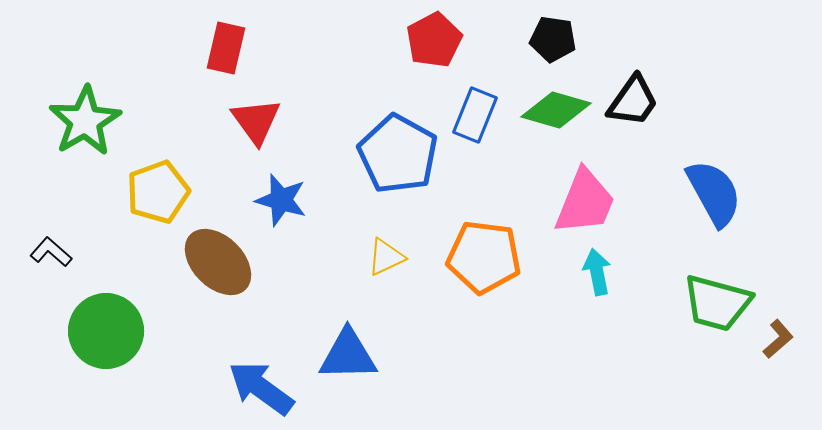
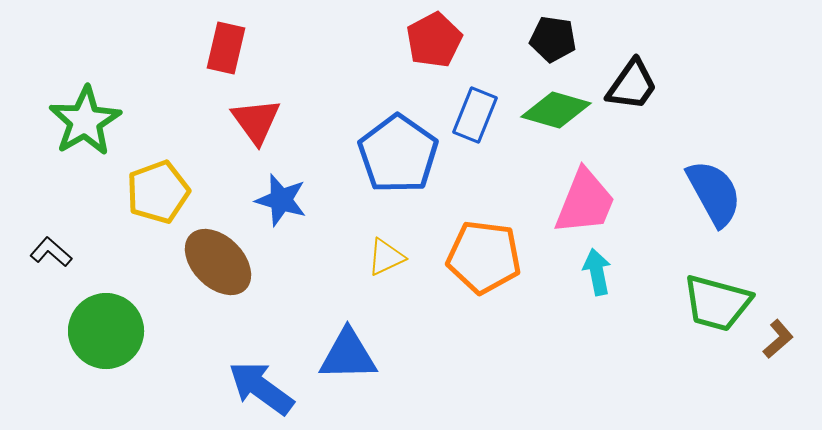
black trapezoid: moved 1 px left, 16 px up
blue pentagon: rotated 6 degrees clockwise
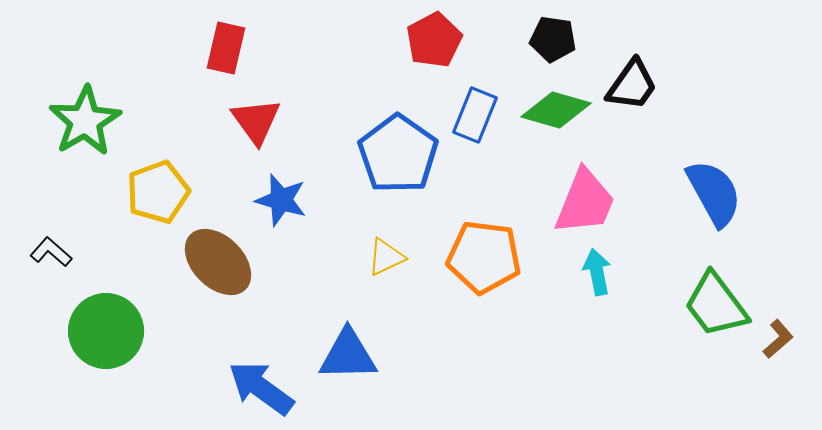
green trapezoid: moved 1 px left, 2 px down; rotated 38 degrees clockwise
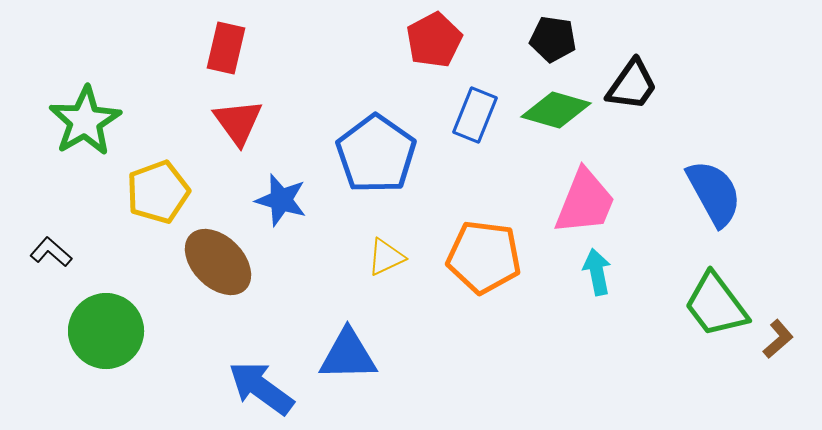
red triangle: moved 18 px left, 1 px down
blue pentagon: moved 22 px left
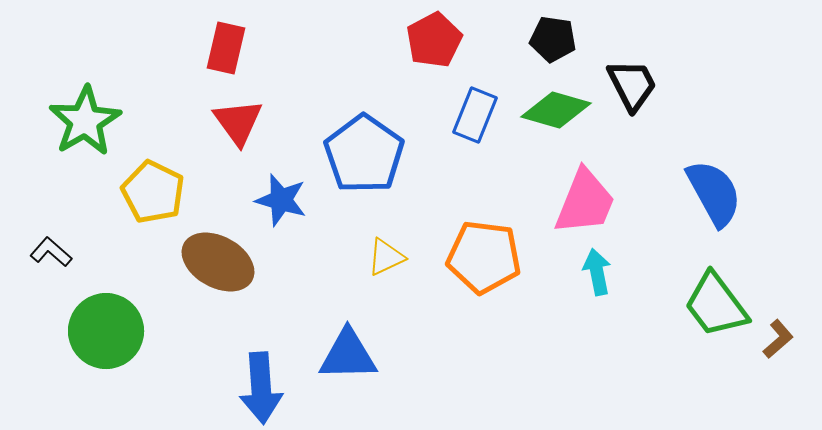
black trapezoid: rotated 62 degrees counterclockwise
blue pentagon: moved 12 px left
yellow pentagon: moved 5 px left; rotated 26 degrees counterclockwise
brown ellipse: rotated 16 degrees counterclockwise
blue arrow: rotated 130 degrees counterclockwise
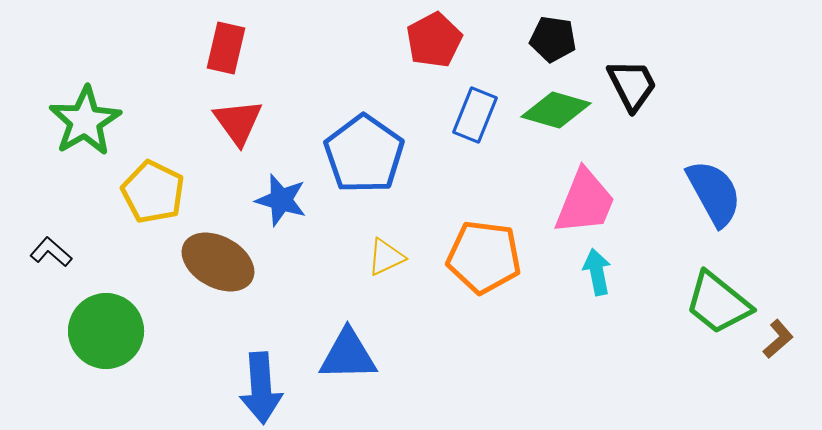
green trapezoid: moved 2 px right, 2 px up; rotated 14 degrees counterclockwise
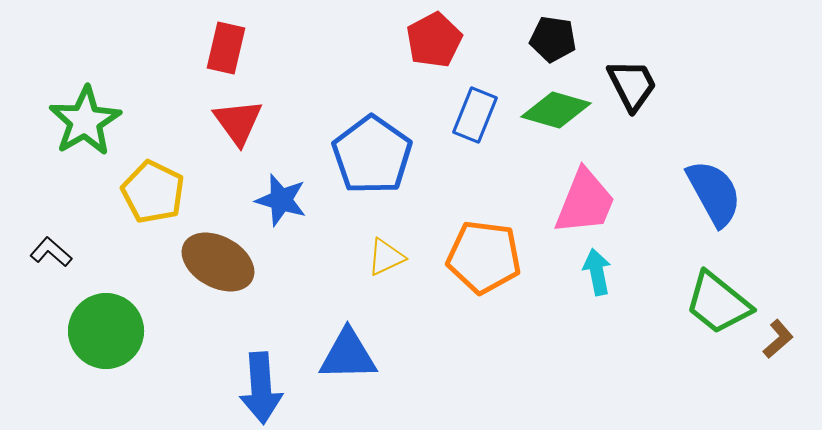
blue pentagon: moved 8 px right, 1 px down
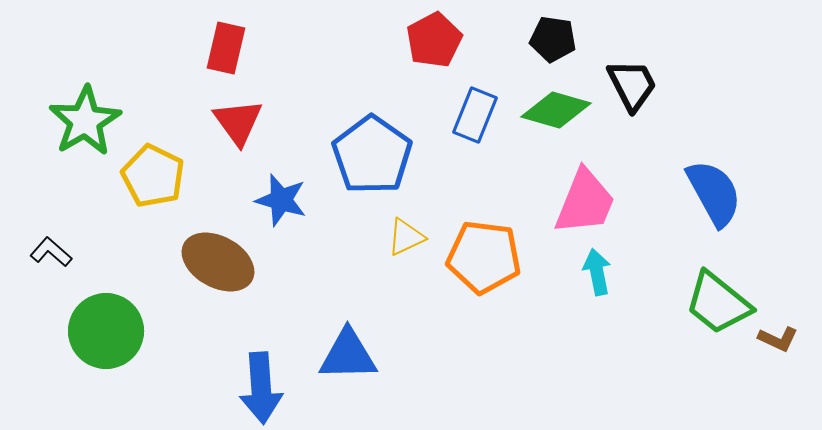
yellow pentagon: moved 16 px up
yellow triangle: moved 20 px right, 20 px up
brown L-shape: rotated 66 degrees clockwise
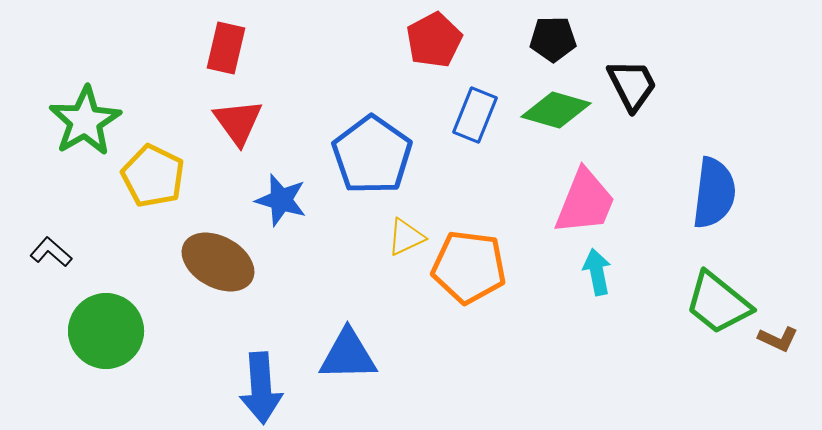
black pentagon: rotated 9 degrees counterclockwise
blue semicircle: rotated 36 degrees clockwise
orange pentagon: moved 15 px left, 10 px down
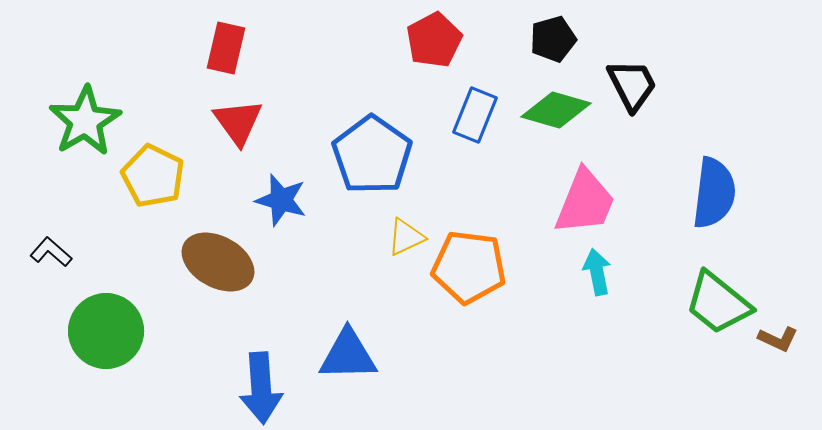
black pentagon: rotated 15 degrees counterclockwise
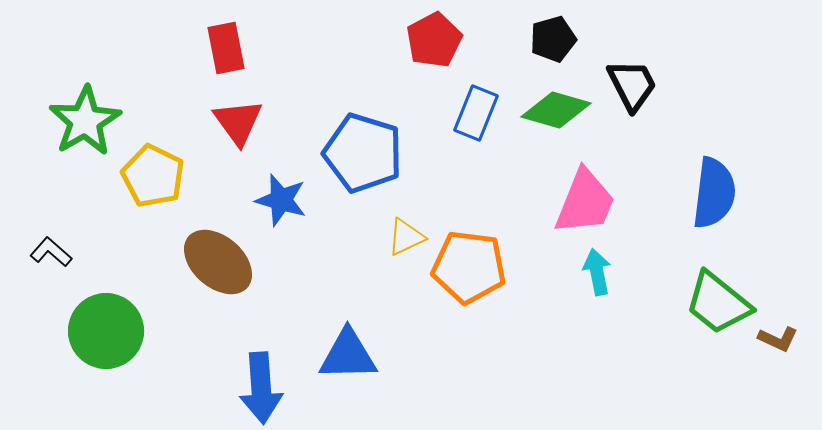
red rectangle: rotated 24 degrees counterclockwise
blue rectangle: moved 1 px right, 2 px up
blue pentagon: moved 9 px left, 2 px up; rotated 18 degrees counterclockwise
brown ellipse: rotated 12 degrees clockwise
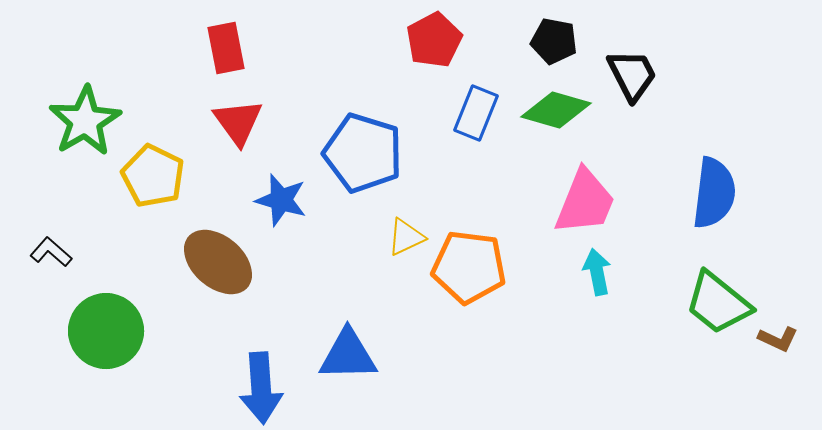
black pentagon: moved 1 px right, 2 px down; rotated 27 degrees clockwise
black trapezoid: moved 10 px up
